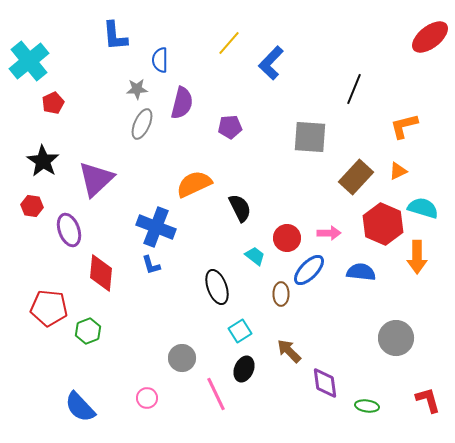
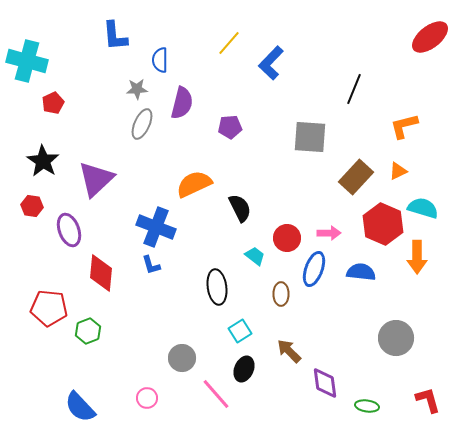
cyan cross at (29, 61): moved 2 px left; rotated 36 degrees counterclockwise
blue ellipse at (309, 270): moved 5 px right, 1 px up; rotated 24 degrees counterclockwise
black ellipse at (217, 287): rotated 12 degrees clockwise
pink line at (216, 394): rotated 16 degrees counterclockwise
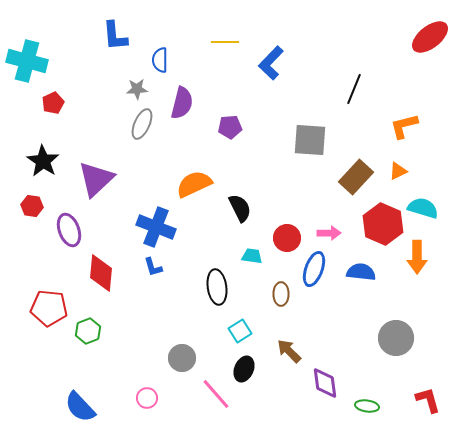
yellow line at (229, 43): moved 4 px left, 1 px up; rotated 48 degrees clockwise
gray square at (310, 137): moved 3 px down
cyan trapezoid at (255, 256): moved 3 px left; rotated 30 degrees counterclockwise
blue L-shape at (151, 265): moved 2 px right, 2 px down
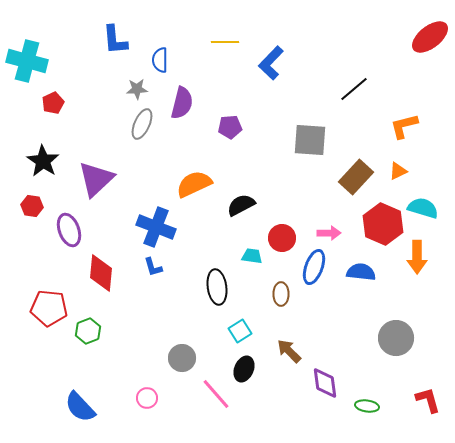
blue L-shape at (115, 36): moved 4 px down
black line at (354, 89): rotated 28 degrees clockwise
black semicircle at (240, 208): moved 1 px right, 3 px up; rotated 92 degrees counterclockwise
red circle at (287, 238): moved 5 px left
blue ellipse at (314, 269): moved 2 px up
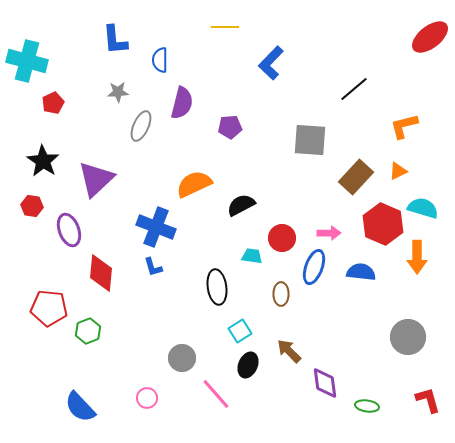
yellow line at (225, 42): moved 15 px up
gray star at (137, 89): moved 19 px left, 3 px down
gray ellipse at (142, 124): moved 1 px left, 2 px down
gray circle at (396, 338): moved 12 px right, 1 px up
black ellipse at (244, 369): moved 4 px right, 4 px up
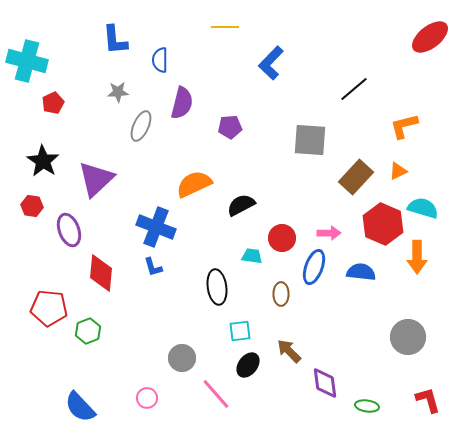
cyan square at (240, 331): rotated 25 degrees clockwise
black ellipse at (248, 365): rotated 15 degrees clockwise
